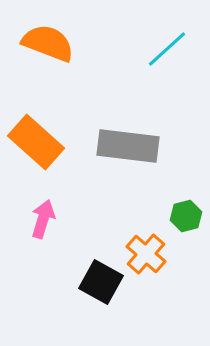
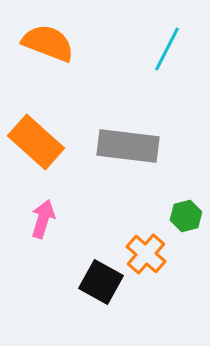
cyan line: rotated 21 degrees counterclockwise
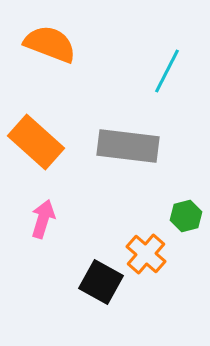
orange semicircle: moved 2 px right, 1 px down
cyan line: moved 22 px down
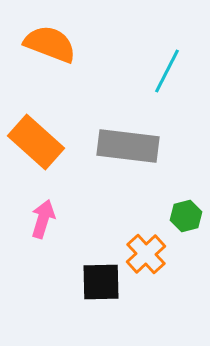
orange cross: rotated 6 degrees clockwise
black square: rotated 30 degrees counterclockwise
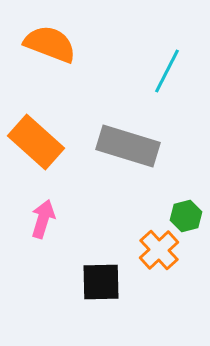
gray rectangle: rotated 10 degrees clockwise
orange cross: moved 13 px right, 4 px up
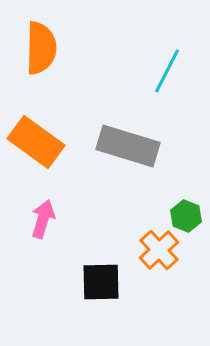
orange semicircle: moved 9 px left, 4 px down; rotated 70 degrees clockwise
orange rectangle: rotated 6 degrees counterclockwise
green hexagon: rotated 24 degrees counterclockwise
